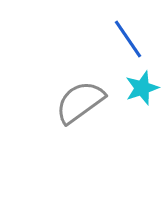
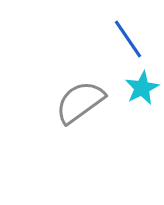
cyan star: rotated 8 degrees counterclockwise
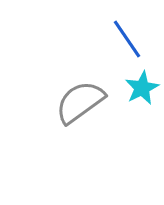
blue line: moved 1 px left
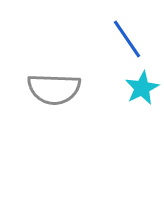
gray semicircle: moved 26 px left, 13 px up; rotated 142 degrees counterclockwise
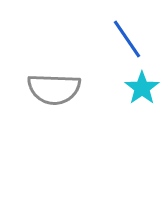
cyan star: rotated 8 degrees counterclockwise
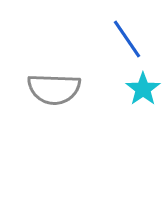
cyan star: moved 1 px right, 1 px down
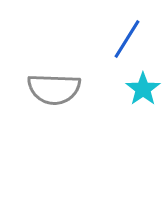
blue line: rotated 66 degrees clockwise
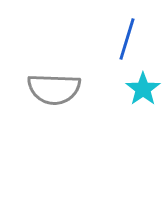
blue line: rotated 15 degrees counterclockwise
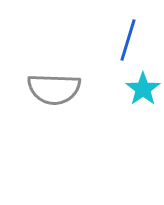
blue line: moved 1 px right, 1 px down
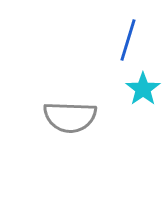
gray semicircle: moved 16 px right, 28 px down
